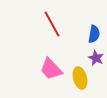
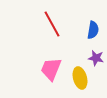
blue semicircle: moved 1 px left, 4 px up
purple star: rotated 14 degrees counterclockwise
pink trapezoid: rotated 65 degrees clockwise
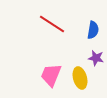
red line: rotated 28 degrees counterclockwise
pink trapezoid: moved 6 px down
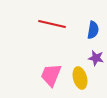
red line: rotated 20 degrees counterclockwise
